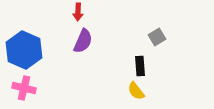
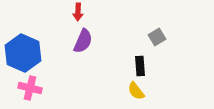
blue hexagon: moved 1 px left, 3 px down
pink cross: moved 6 px right
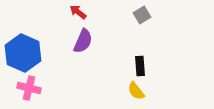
red arrow: rotated 126 degrees clockwise
gray square: moved 15 px left, 22 px up
pink cross: moved 1 px left
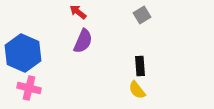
yellow semicircle: moved 1 px right, 1 px up
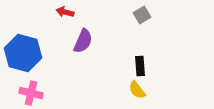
red arrow: moved 13 px left; rotated 24 degrees counterclockwise
blue hexagon: rotated 9 degrees counterclockwise
pink cross: moved 2 px right, 5 px down
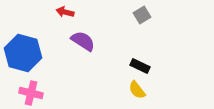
purple semicircle: rotated 80 degrees counterclockwise
black rectangle: rotated 60 degrees counterclockwise
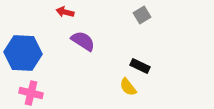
blue hexagon: rotated 12 degrees counterclockwise
yellow semicircle: moved 9 px left, 3 px up
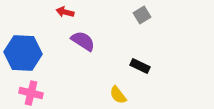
yellow semicircle: moved 10 px left, 8 px down
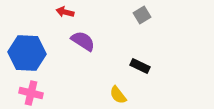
blue hexagon: moved 4 px right
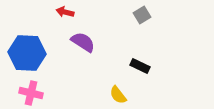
purple semicircle: moved 1 px down
